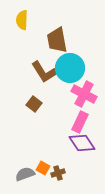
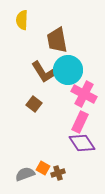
cyan circle: moved 2 px left, 2 px down
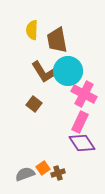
yellow semicircle: moved 10 px right, 10 px down
cyan circle: moved 1 px down
orange square: rotated 24 degrees clockwise
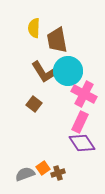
yellow semicircle: moved 2 px right, 2 px up
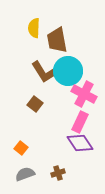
brown square: moved 1 px right
purple diamond: moved 2 px left
orange square: moved 22 px left, 20 px up; rotated 16 degrees counterclockwise
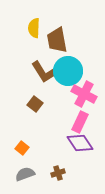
orange square: moved 1 px right
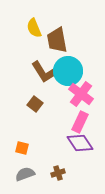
yellow semicircle: rotated 24 degrees counterclockwise
pink cross: moved 3 px left; rotated 10 degrees clockwise
orange square: rotated 24 degrees counterclockwise
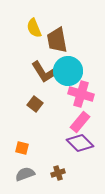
pink cross: rotated 20 degrees counterclockwise
pink rectangle: rotated 15 degrees clockwise
purple diamond: rotated 12 degrees counterclockwise
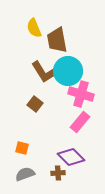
purple diamond: moved 9 px left, 14 px down
brown cross: rotated 16 degrees clockwise
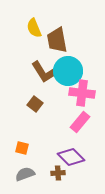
pink cross: moved 1 px right, 1 px up; rotated 10 degrees counterclockwise
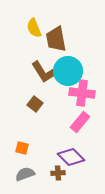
brown trapezoid: moved 1 px left, 1 px up
